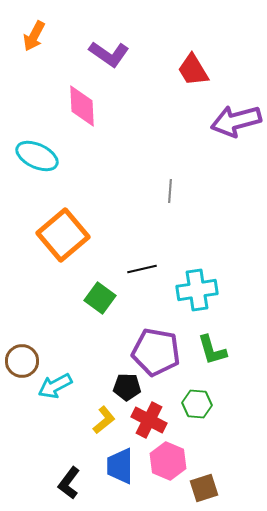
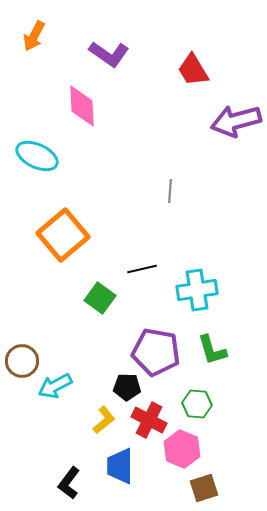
pink hexagon: moved 14 px right, 12 px up
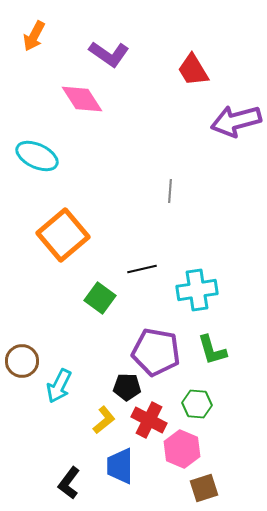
pink diamond: moved 7 px up; rotated 30 degrees counterclockwise
cyan arrow: moved 4 px right; rotated 36 degrees counterclockwise
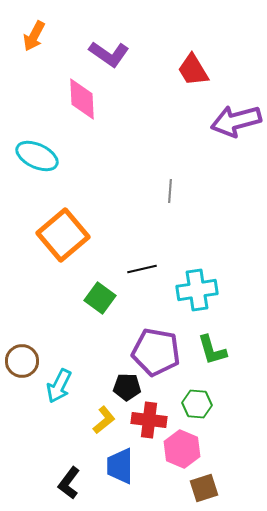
pink diamond: rotated 30 degrees clockwise
red cross: rotated 20 degrees counterclockwise
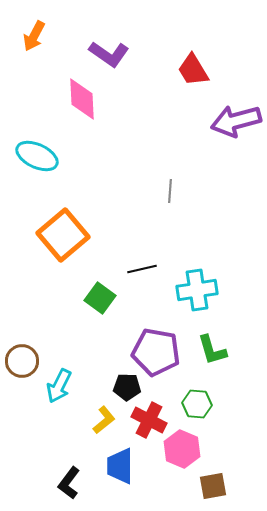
red cross: rotated 20 degrees clockwise
brown square: moved 9 px right, 2 px up; rotated 8 degrees clockwise
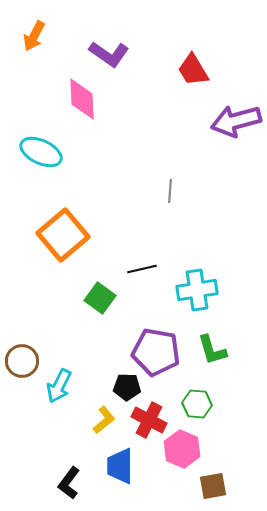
cyan ellipse: moved 4 px right, 4 px up
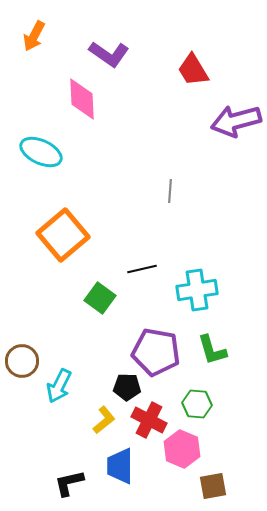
black L-shape: rotated 40 degrees clockwise
